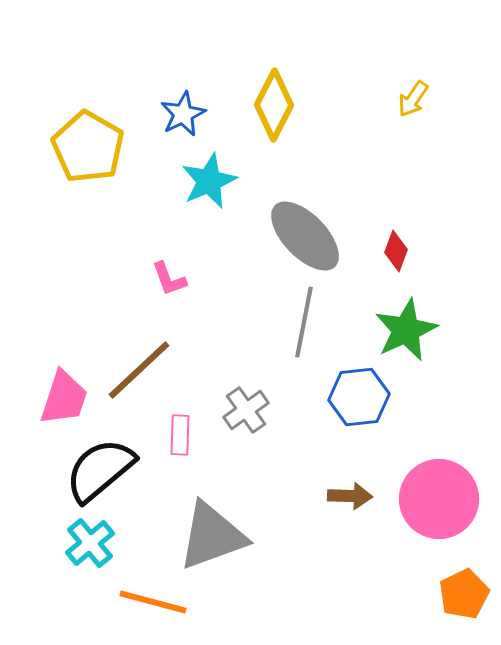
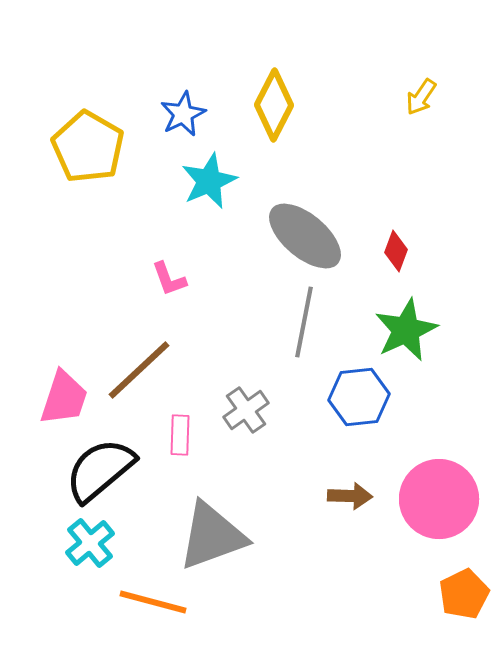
yellow arrow: moved 8 px right, 2 px up
gray ellipse: rotated 6 degrees counterclockwise
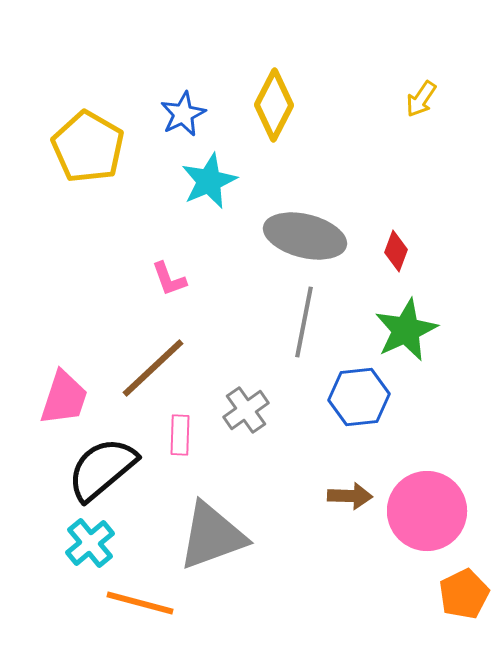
yellow arrow: moved 2 px down
gray ellipse: rotated 26 degrees counterclockwise
brown line: moved 14 px right, 2 px up
black semicircle: moved 2 px right, 1 px up
pink circle: moved 12 px left, 12 px down
orange line: moved 13 px left, 1 px down
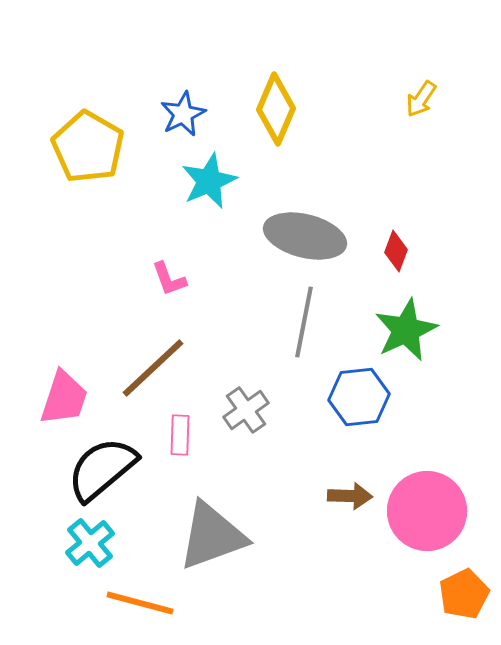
yellow diamond: moved 2 px right, 4 px down; rotated 4 degrees counterclockwise
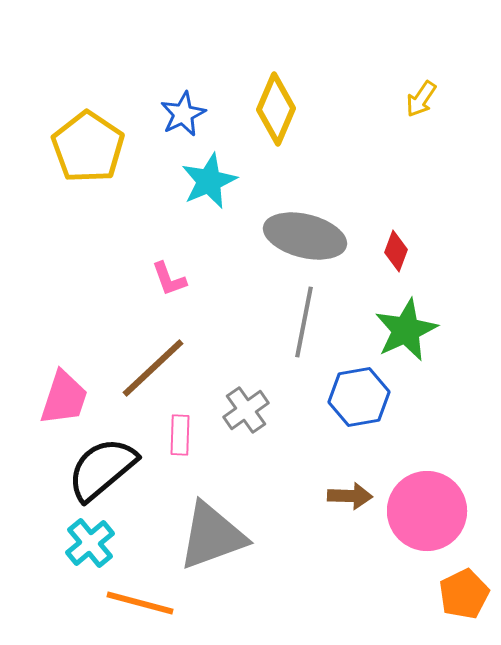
yellow pentagon: rotated 4 degrees clockwise
blue hexagon: rotated 4 degrees counterclockwise
